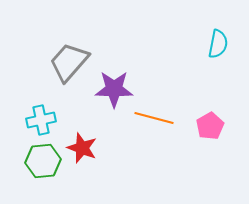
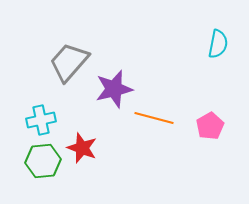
purple star: rotated 15 degrees counterclockwise
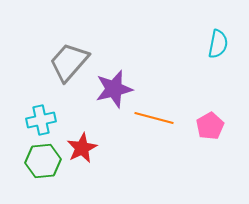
red star: rotated 24 degrees clockwise
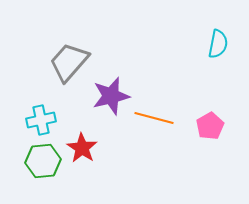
purple star: moved 3 px left, 7 px down
red star: rotated 12 degrees counterclockwise
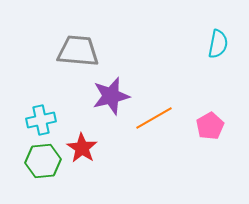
gray trapezoid: moved 9 px right, 11 px up; rotated 54 degrees clockwise
orange line: rotated 45 degrees counterclockwise
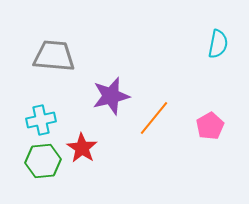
gray trapezoid: moved 24 px left, 5 px down
orange line: rotated 21 degrees counterclockwise
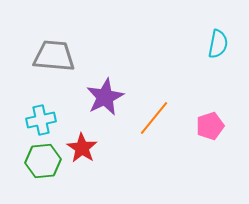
purple star: moved 6 px left, 1 px down; rotated 12 degrees counterclockwise
pink pentagon: rotated 12 degrees clockwise
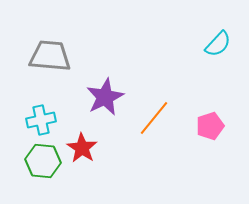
cyan semicircle: rotated 32 degrees clockwise
gray trapezoid: moved 4 px left
green hexagon: rotated 12 degrees clockwise
